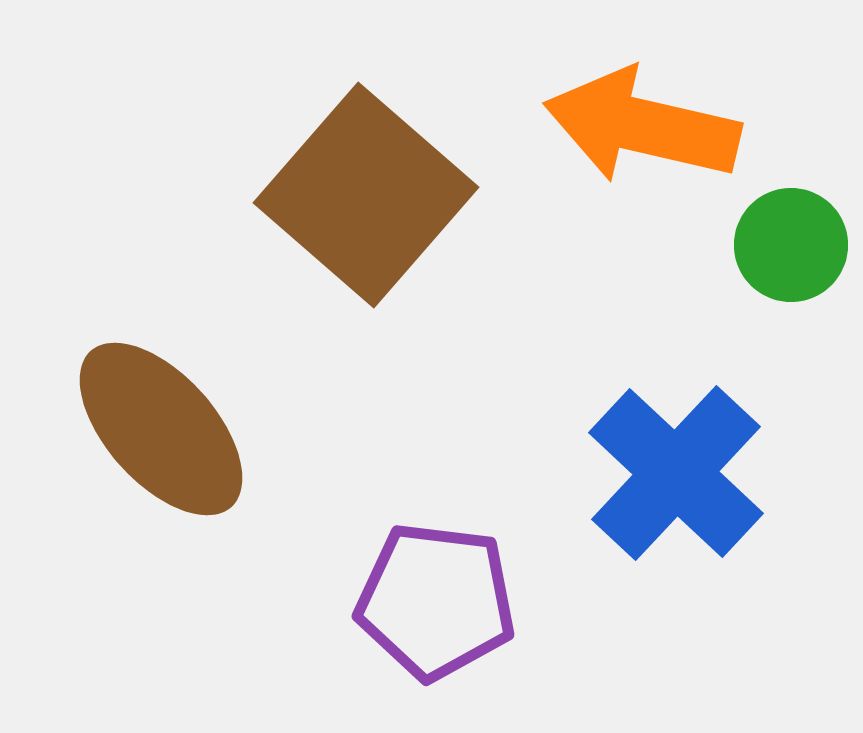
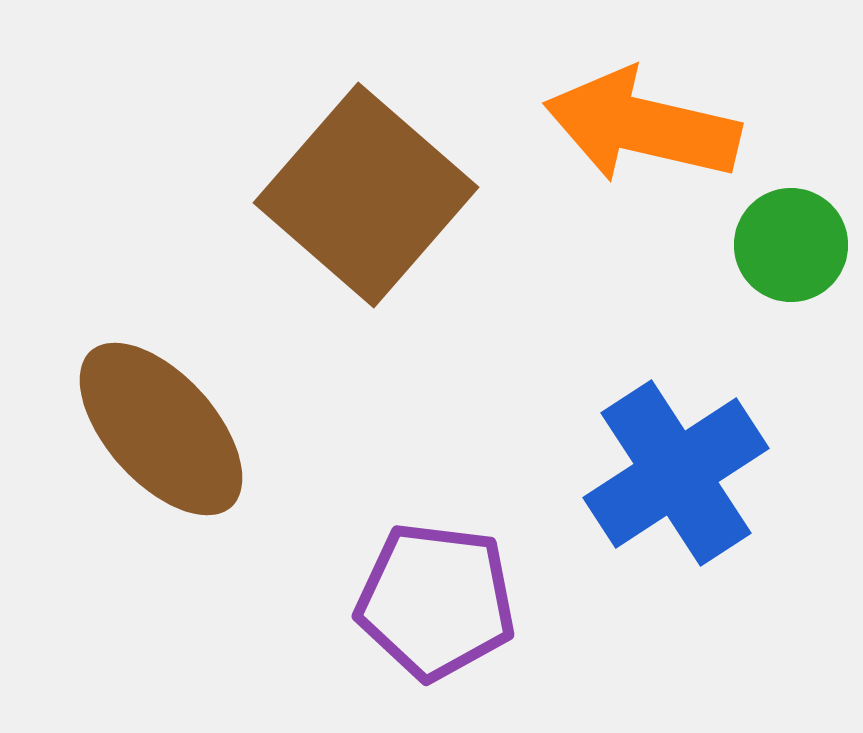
blue cross: rotated 14 degrees clockwise
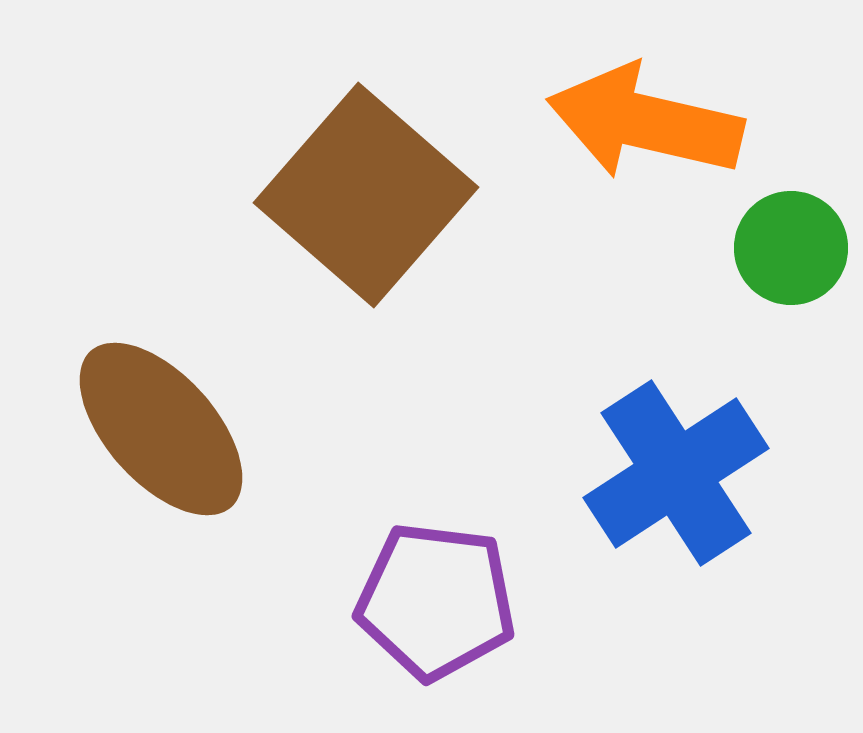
orange arrow: moved 3 px right, 4 px up
green circle: moved 3 px down
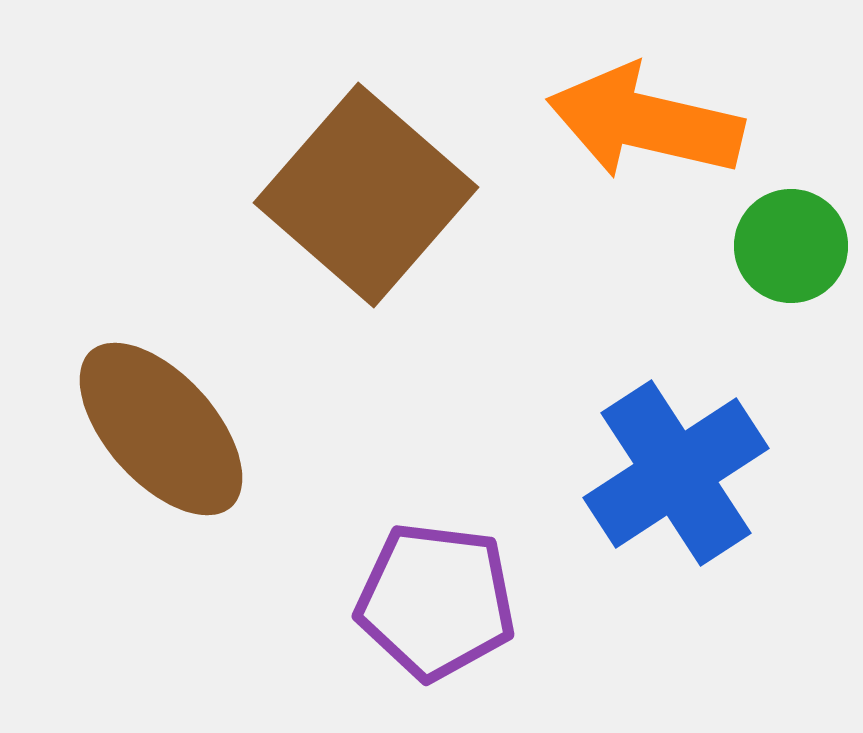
green circle: moved 2 px up
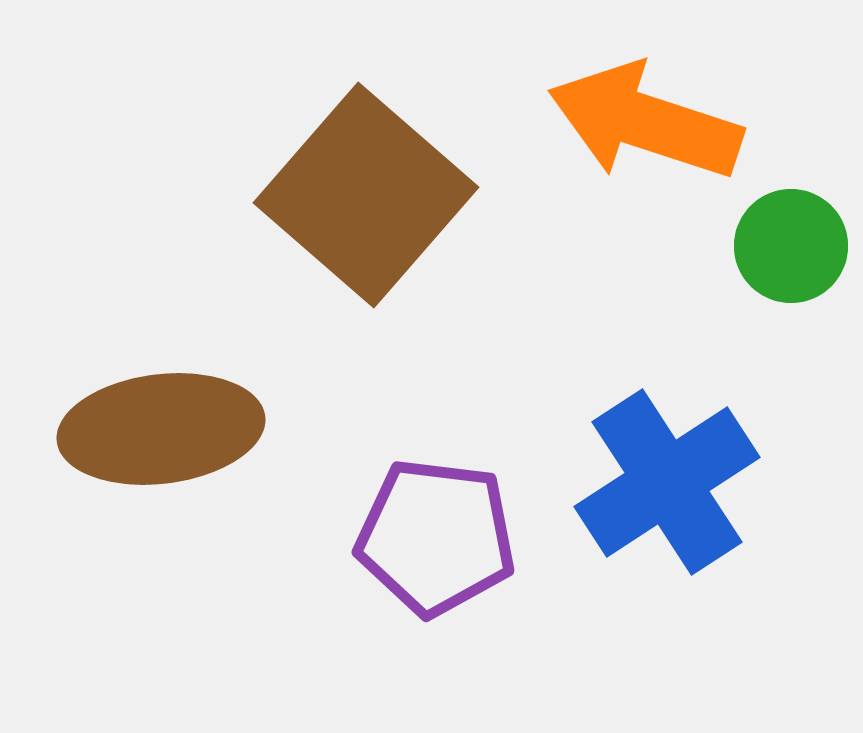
orange arrow: rotated 5 degrees clockwise
brown ellipse: rotated 55 degrees counterclockwise
blue cross: moved 9 px left, 9 px down
purple pentagon: moved 64 px up
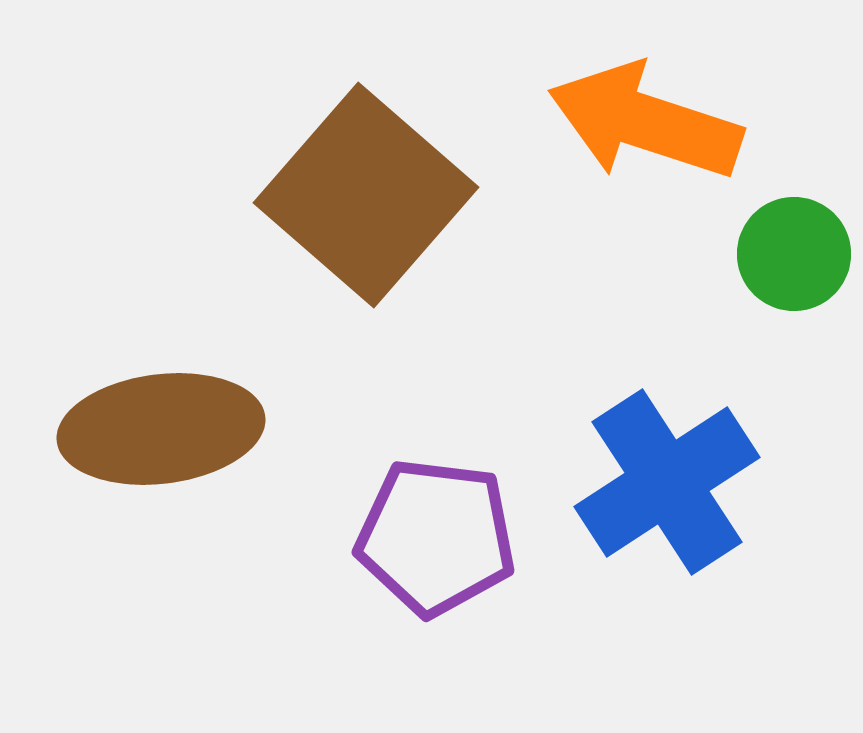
green circle: moved 3 px right, 8 px down
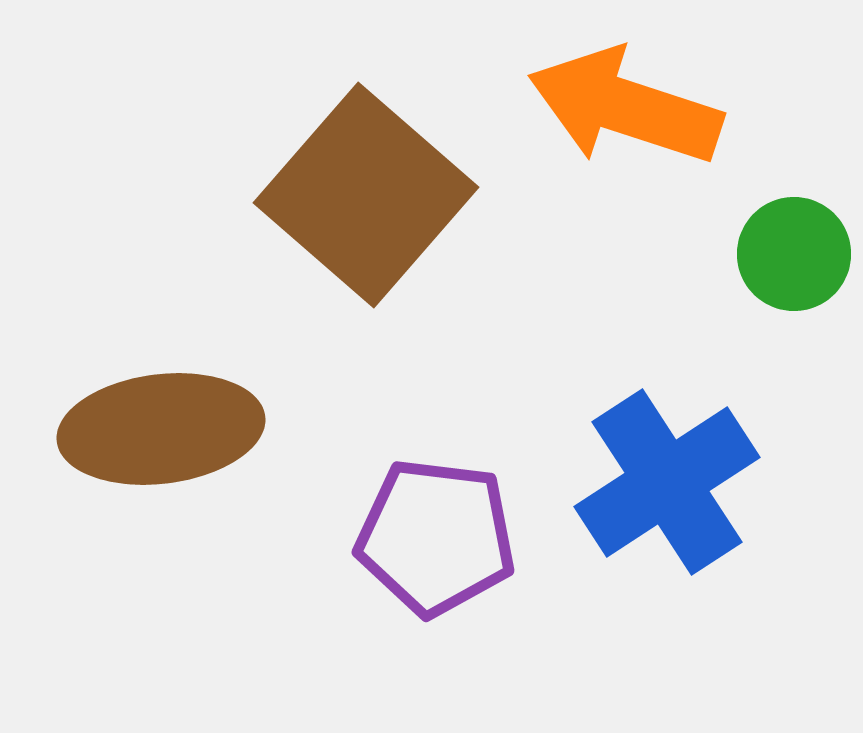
orange arrow: moved 20 px left, 15 px up
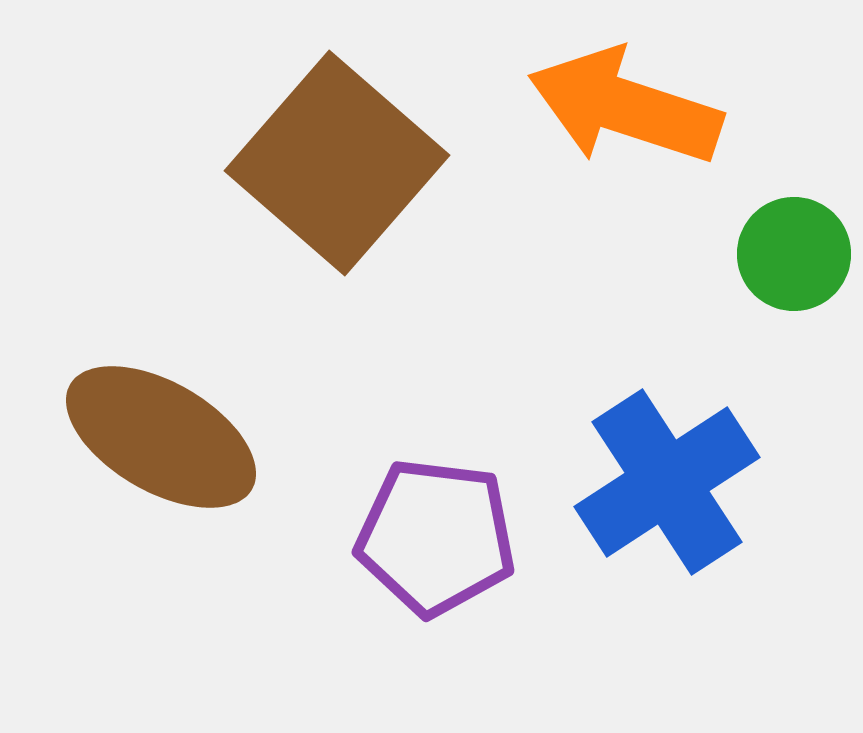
brown square: moved 29 px left, 32 px up
brown ellipse: moved 8 px down; rotated 37 degrees clockwise
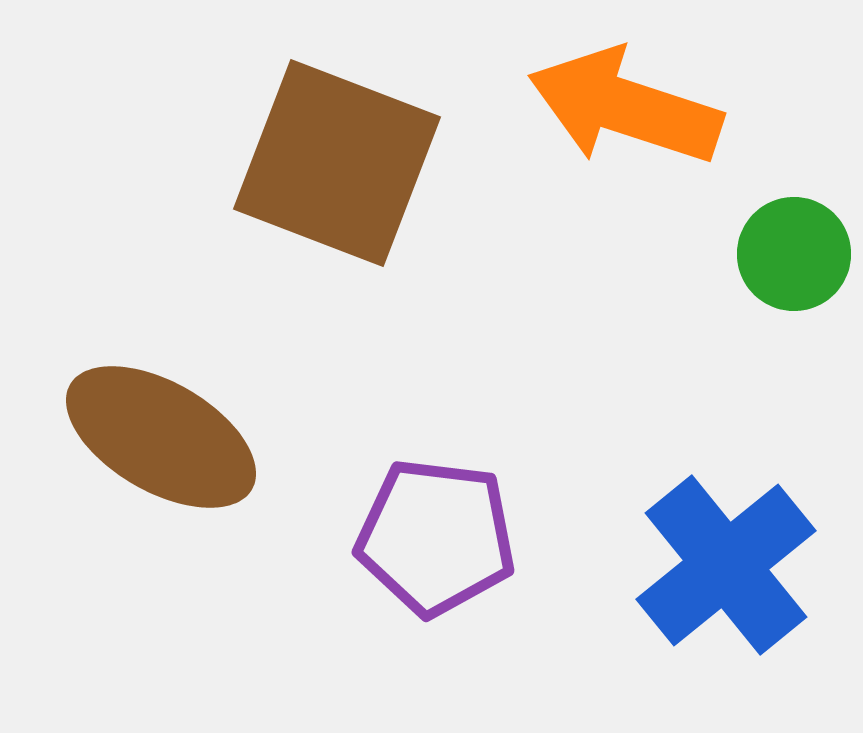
brown square: rotated 20 degrees counterclockwise
blue cross: moved 59 px right, 83 px down; rotated 6 degrees counterclockwise
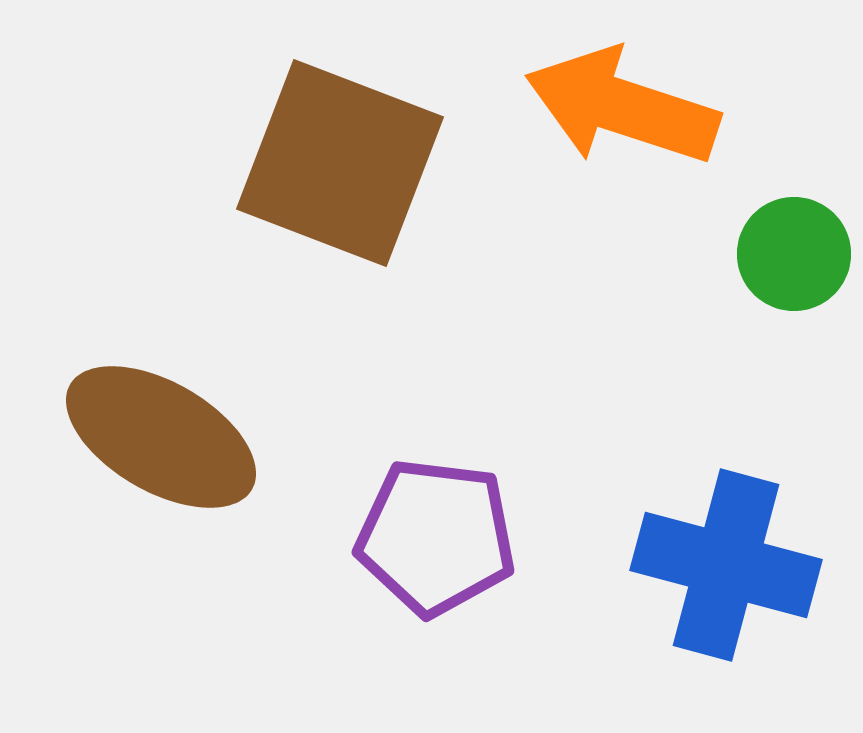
orange arrow: moved 3 px left
brown square: moved 3 px right
blue cross: rotated 36 degrees counterclockwise
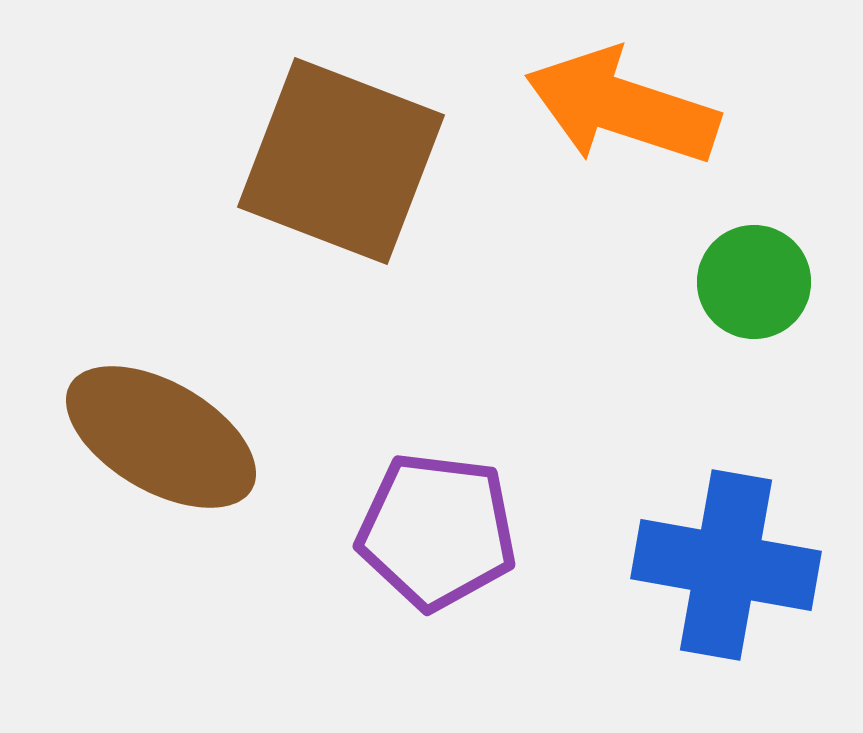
brown square: moved 1 px right, 2 px up
green circle: moved 40 px left, 28 px down
purple pentagon: moved 1 px right, 6 px up
blue cross: rotated 5 degrees counterclockwise
